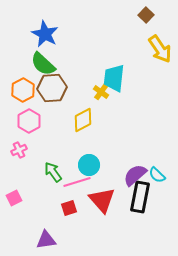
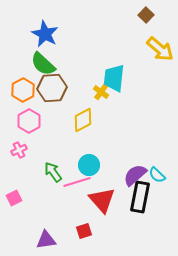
yellow arrow: rotated 16 degrees counterclockwise
red square: moved 15 px right, 23 px down
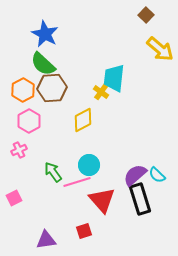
black rectangle: moved 2 px down; rotated 28 degrees counterclockwise
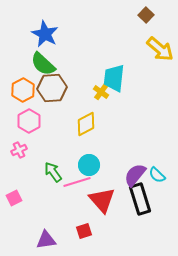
yellow diamond: moved 3 px right, 4 px down
purple semicircle: rotated 10 degrees counterclockwise
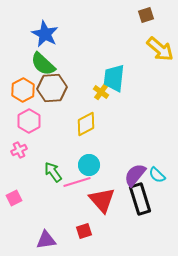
brown square: rotated 28 degrees clockwise
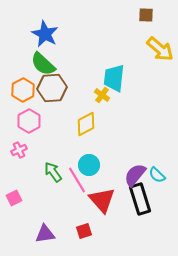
brown square: rotated 21 degrees clockwise
yellow cross: moved 1 px right, 3 px down
pink line: moved 2 px up; rotated 76 degrees clockwise
purple triangle: moved 1 px left, 6 px up
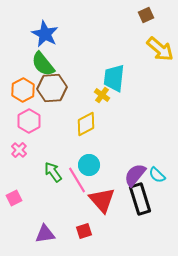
brown square: rotated 28 degrees counterclockwise
green semicircle: rotated 8 degrees clockwise
pink cross: rotated 21 degrees counterclockwise
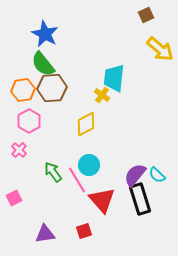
orange hexagon: rotated 20 degrees clockwise
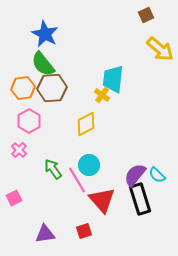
cyan trapezoid: moved 1 px left, 1 px down
orange hexagon: moved 2 px up
green arrow: moved 3 px up
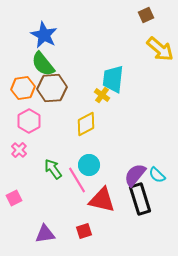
blue star: moved 1 px left, 1 px down
red triangle: rotated 36 degrees counterclockwise
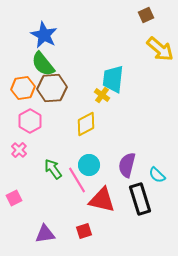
pink hexagon: moved 1 px right
purple semicircle: moved 8 px left, 10 px up; rotated 25 degrees counterclockwise
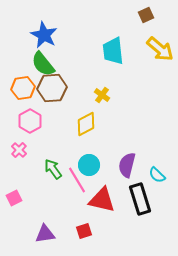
cyan trapezoid: moved 28 px up; rotated 12 degrees counterclockwise
